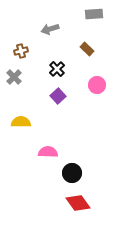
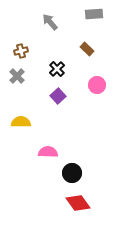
gray arrow: moved 7 px up; rotated 66 degrees clockwise
gray cross: moved 3 px right, 1 px up
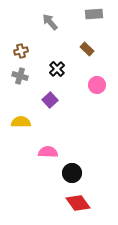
gray cross: moved 3 px right; rotated 28 degrees counterclockwise
purple square: moved 8 px left, 4 px down
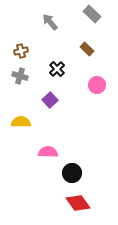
gray rectangle: moved 2 px left; rotated 48 degrees clockwise
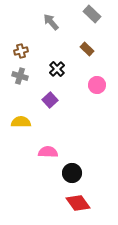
gray arrow: moved 1 px right
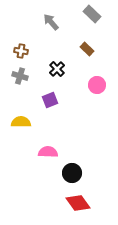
brown cross: rotated 24 degrees clockwise
purple square: rotated 21 degrees clockwise
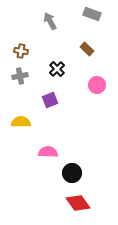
gray rectangle: rotated 24 degrees counterclockwise
gray arrow: moved 1 px left, 1 px up; rotated 12 degrees clockwise
gray cross: rotated 28 degrees counterclockwise
